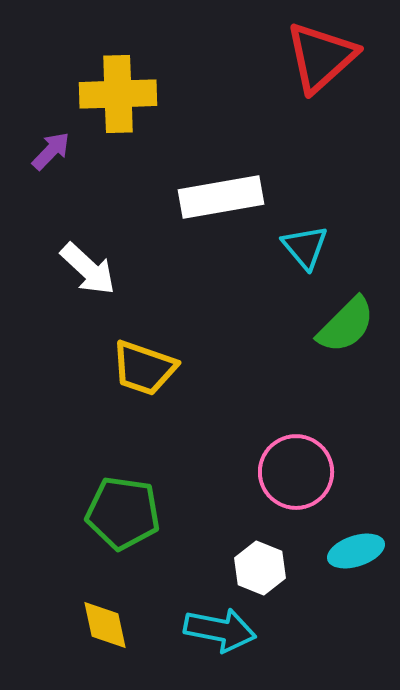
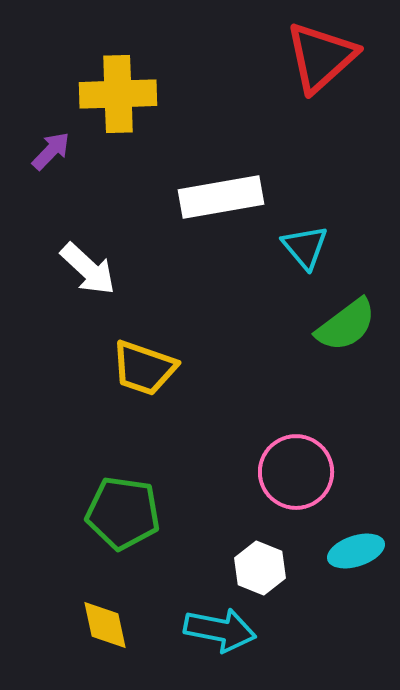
green semicircle: rotated 8 degrees clockwise
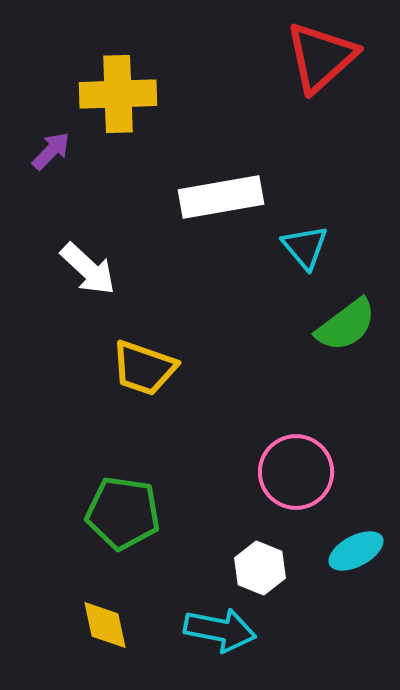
cyan ellipse: rotated 10 degrees counterclockwise
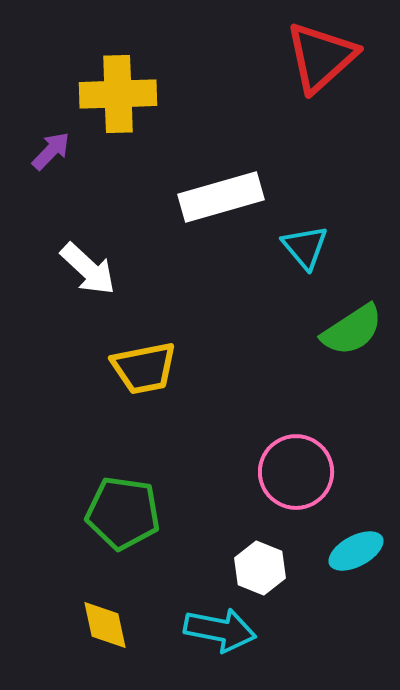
white rectangle: rotated 6 degrees counterclockwise
green semicircle: moved 6 px right, 5 px down; rotated 4 degrees clockwise
yellow trapezoid: rotated 30 degrees counterclockwise
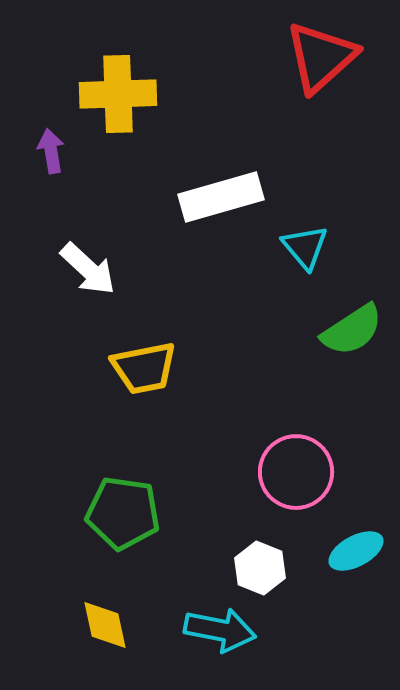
purple arrow: rotated 54 degrees counterclockwise
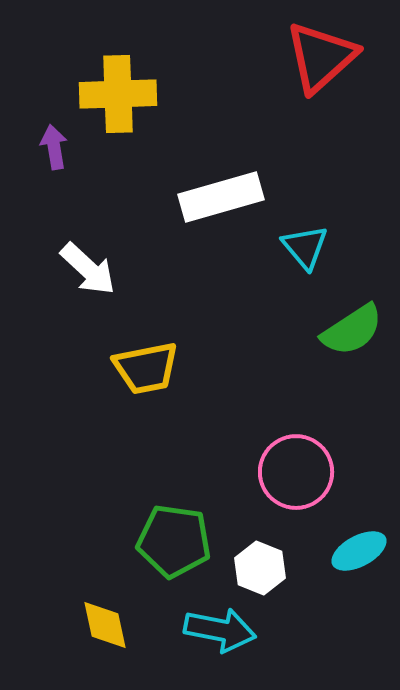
purple arrow: moved 3 px right, 4 px up
yellow trapezoid: moved 2 px right
green pentagon: moved 51 px right, 28 px down
cyan ellipse: moved 3 px right
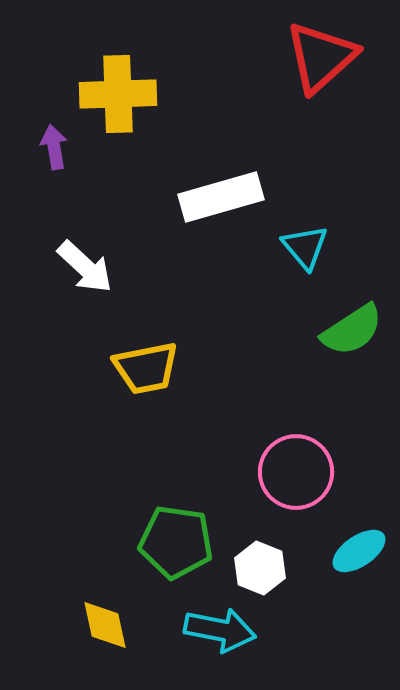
white arrow: moved 3 px left, 2 px up
green pentagon: moved 2 px right, 1 px down
cyan ellipse: rotated 6 degrees counterclockwise
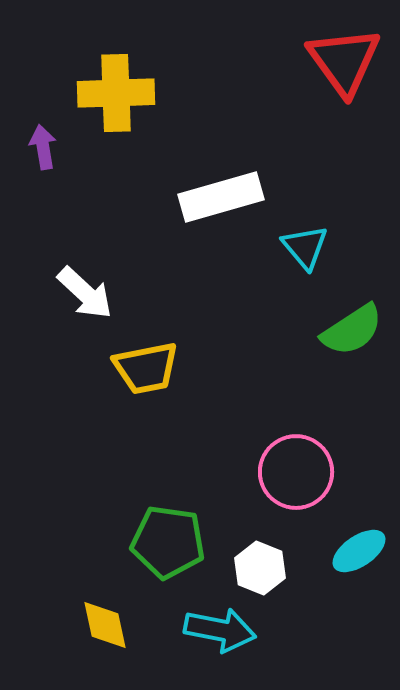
red triangle: moved 23 px right, 4 px down; rotated 24 degrees counterclockwise
yellow cross: moved 2 px left, 1 px up
purple arrow: moved 11 px left
white arrow: moved 26 px down
green pentagon: moved 8 px left
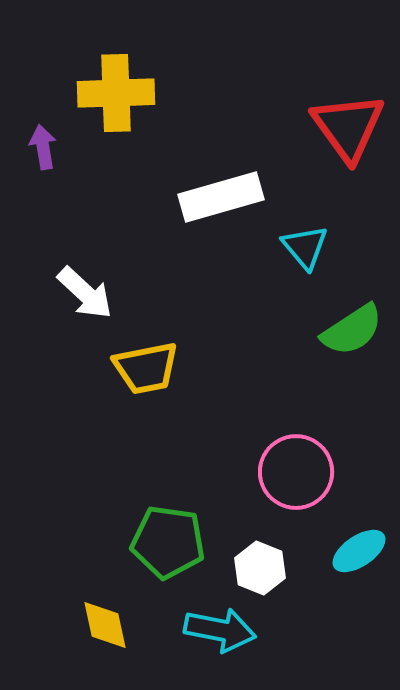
red triangle: moved 4 px right, 66 px down
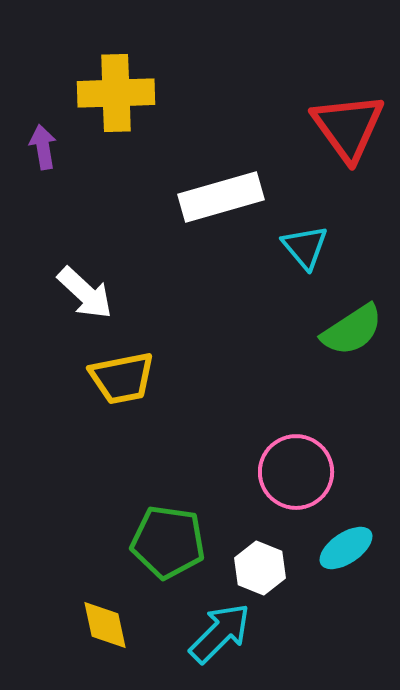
yellow trapezoid: moved 24 px left, 10 px down
cyan ellipse: moved 13 px left, 3 px up
cyan arrow: moved 3 px down; rotated 56 degrees counterclockwise
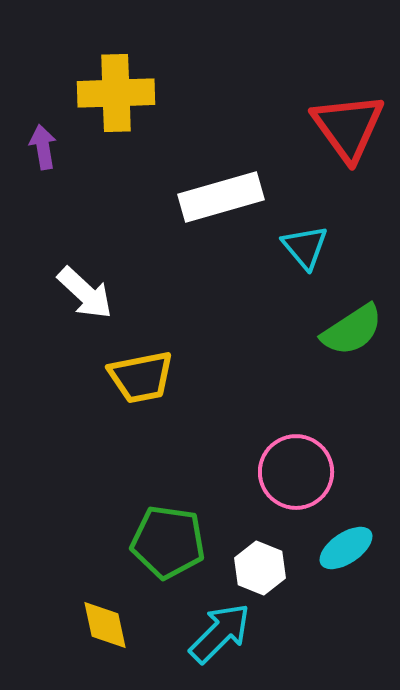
yellow trapezoid: moved 19 px right, 1 px up
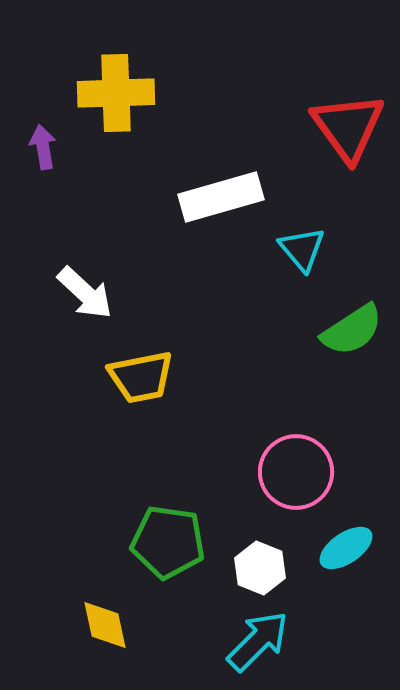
cyan triangle: moved 3 px left, 2 px down
cyan arrow: moved 38 px right, 8 px down
